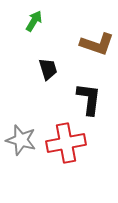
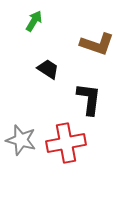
black trapezoid: rotated 40 degrees counterclockwise
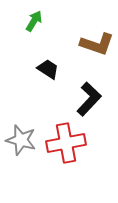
black L-shape: rotated 36 degrees clockwise
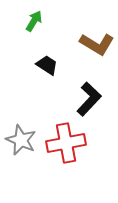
brown L-shape: rotated 12 degrees clockwise
black trapezoid: moved 1 px left, 4 px up
gray star: rotated 8 degrees clockwise
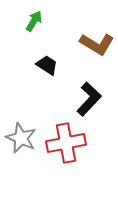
gray star: moved 2 px up
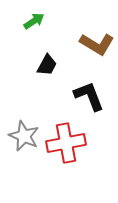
green arrow: rotated 25 degrees clockwise
black trapezoid: rotated 85 degrees clockwise
black L-shape: moved 3 px up; rotated 64 degrees counterclockwise
gray star: moved 3 px right, 2 px up
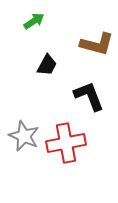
brown L-shape: rotated 16 degrees counterclockwise
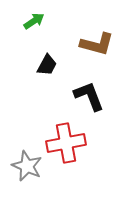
gray star: moved 3 px right, 30 px down
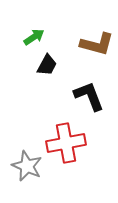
green arrow: moved 16 px down
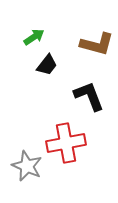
black trapezoid: rotated 10 degrees clockwise
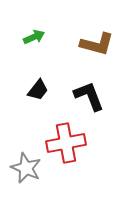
green arrow: rotated 10 degrees clockwise
black trapezoid: moved 9 px left, 25 px down
gray star: moved 1 px left, 2 px down
